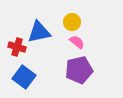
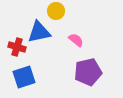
yellow circle: moved 16 px left, 11 px up
pink semicircle: moved 1 px left, 2 px up
purple pentagon: moved 9 px right, 2 px down
blue square: rotated 35 degrees clockwise
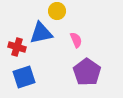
yellow circle: moved 1 px right
blue triangle: moved 2 px right, 1 px down
pink semicircle: rotated 28 degrees clockwise
purple pentagon: moved 1 px left; rotated 24 degrees counterclockwise
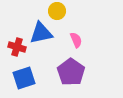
purple pentagon: moved 16 px left
blue square: moved 1 px down
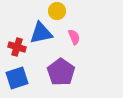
pink semicircle: moved 2 px left, 3 px up
purple pentagon: moved 10 px left
blue square: moved 7 px left
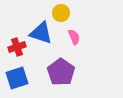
yellow circle: moved 4 px right, 2 px down
blue triangle: rotated 30 degrees clockwise
red cross: rotated 36 degrees counterclockwise
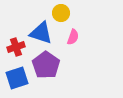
pink semicircle: moved 1 px left; rotated 42 degrees clockwise
red cross: moved 1 px left
purple pentagon: moved 15 px left, 7 px up
